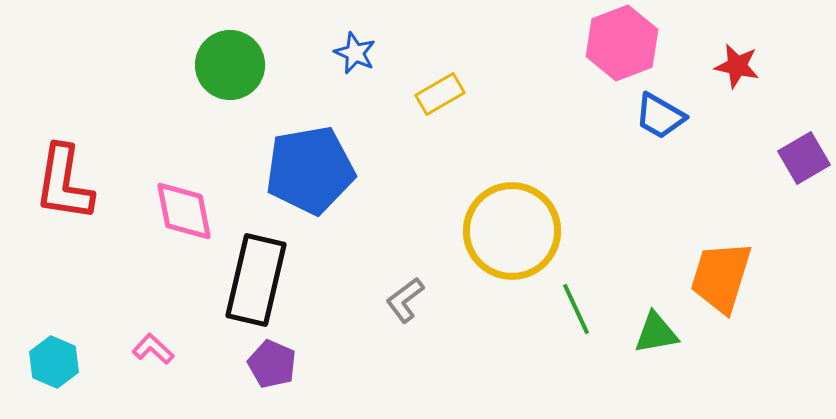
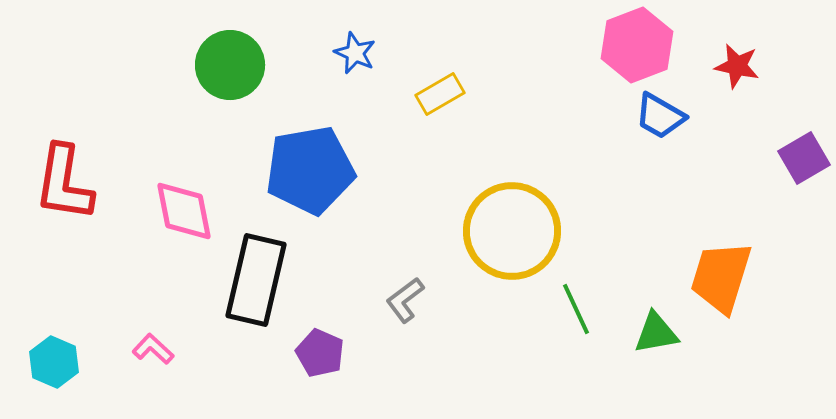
pink hexagon: moved 15 px right, 2 px down
purple pentagon: moved 48 px right, 11 px up
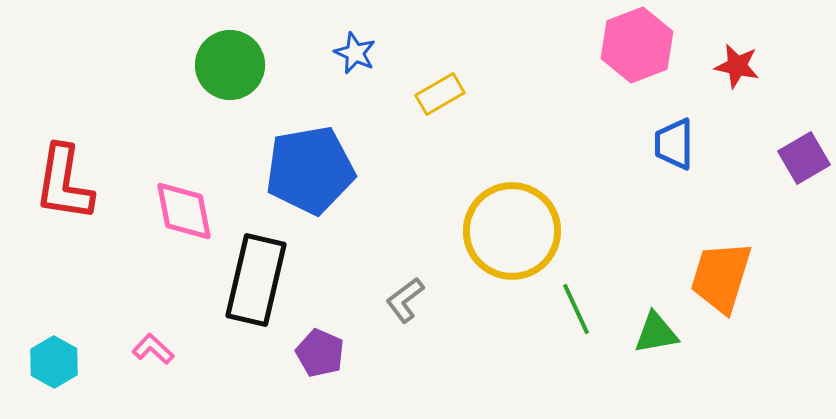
blue trapezoid: moved 14 px right, 28 px down; rotated 60 degrees clockwise
cyan hexagon: rotated 6 degrees clockwise
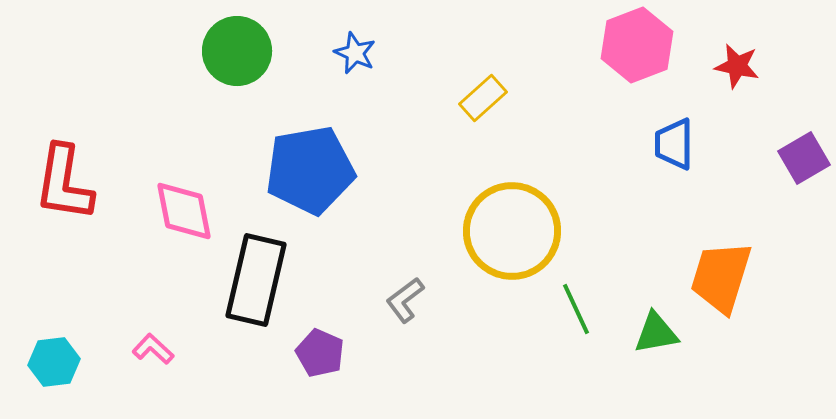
green circle: moved 7 px right, 14 px up
yellow rectangle: moved 43 px right, 4 px down; rotated 12 degrees counterclockwise
cyan hexagon: rotated 24 degrees clockwise
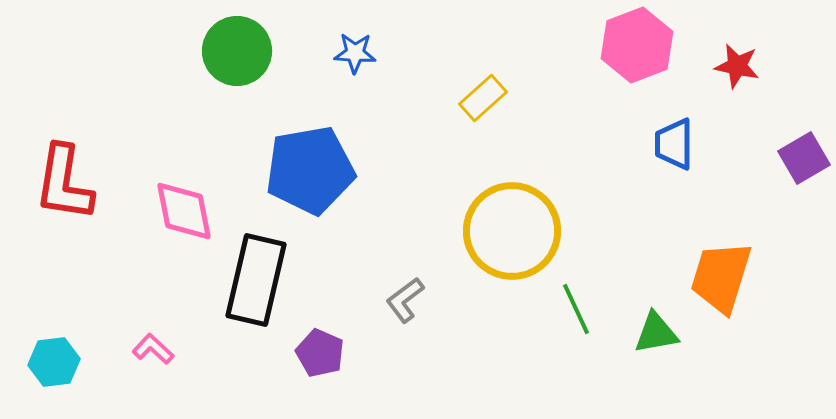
blue star: rotated 21 degrees counterclockwise
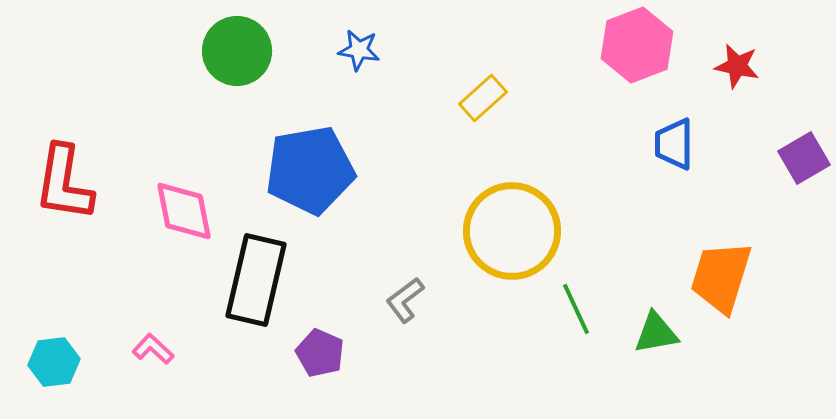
blue star: moved 4 px right, 3 px up; rotated 6 degrees clockwise
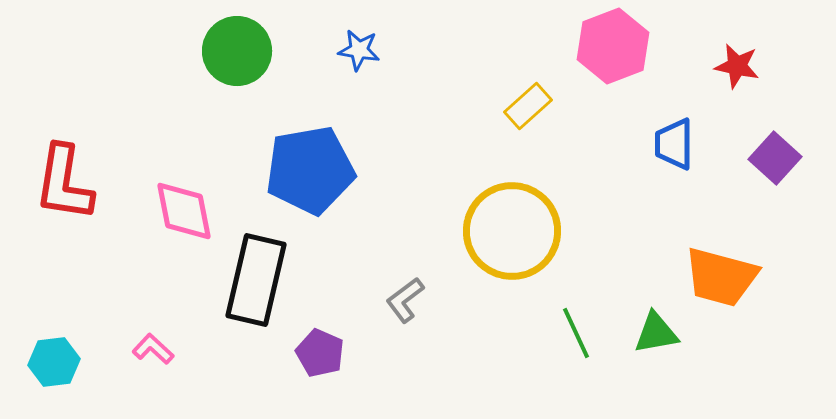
pink hexagon: moved 24 px left, 1 px down
yellow rectangle: moved 45 px right, 8 px down
purple square: moved 29 px left; rotated 18 degrees counterclockwise
orange trapezoid: rotated 92 degrees counterclockwise
green line: moved 24 px down
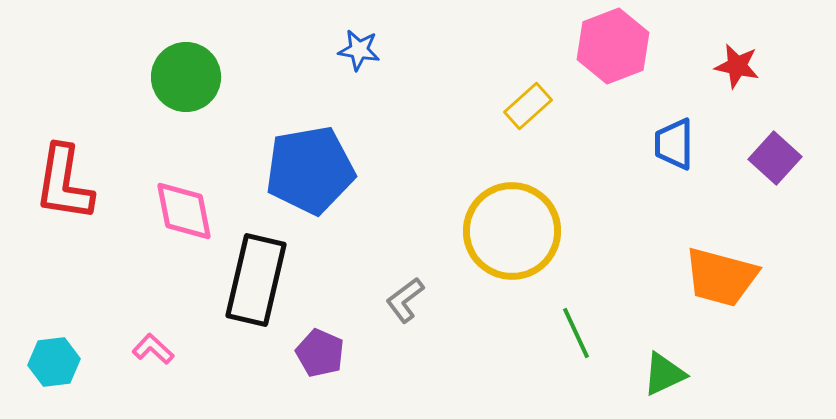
green circle: moved 51 px left, 26 px down
green triangle: moved 8 px right, 41 px down; rotated 15 degrees counterclockwise
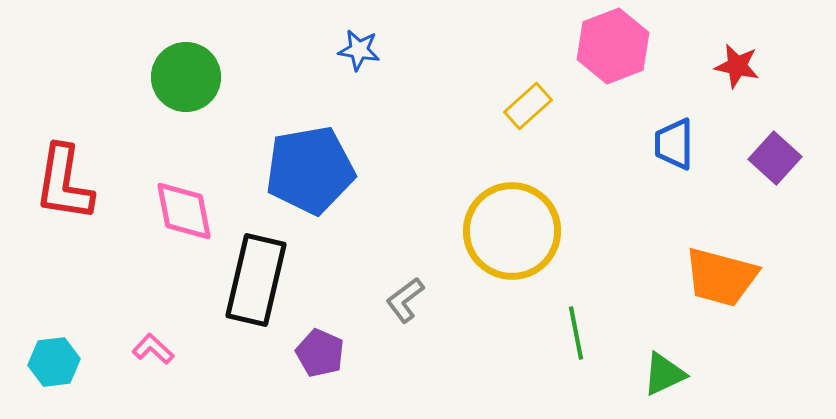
green line: rotated 14 degrees clockwise
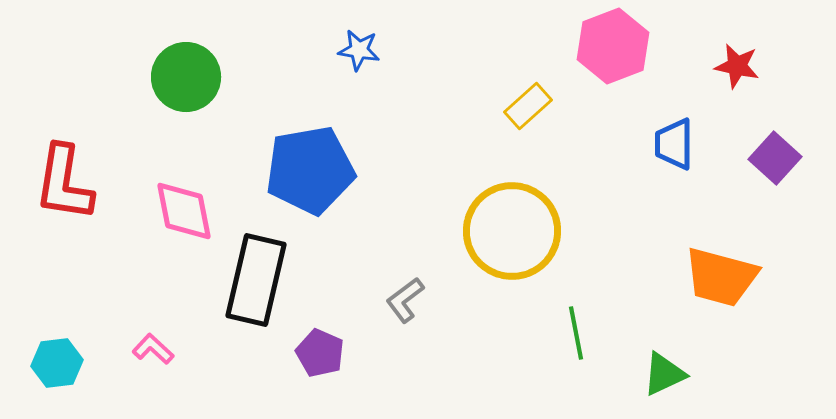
cyan hexagon: moved 3 px right, 1 px down
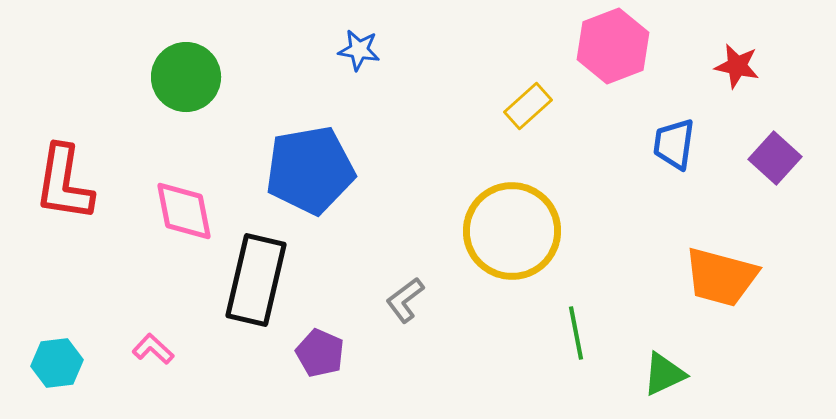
blue trapezoid: rotated 8 degrees clockwise
